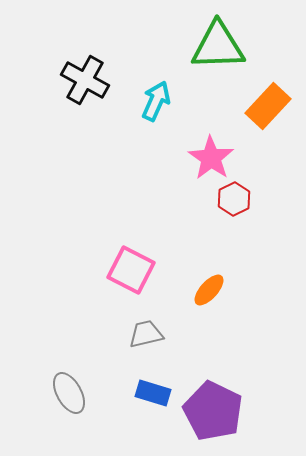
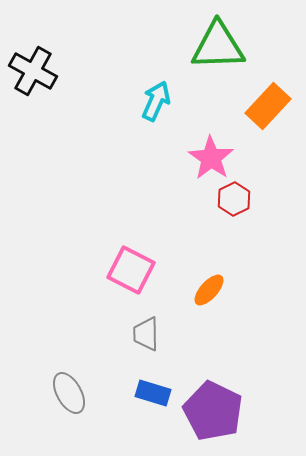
black cross: moved 52 px left, 9 px up
gray trapezoid: rotated 78 degrees counterclockwise
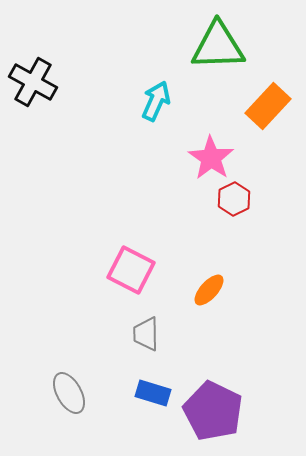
black cross: moved 11 px down
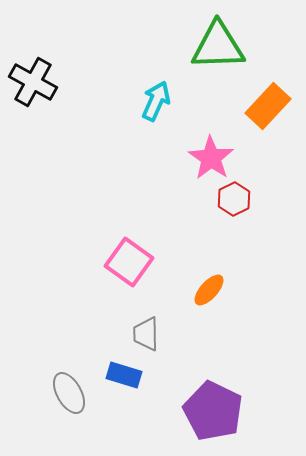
pink square: moved 2 px left, 8 px up; rotated 9 degrees clockwise
blue rectangle: moved 29 px left, 18 px up
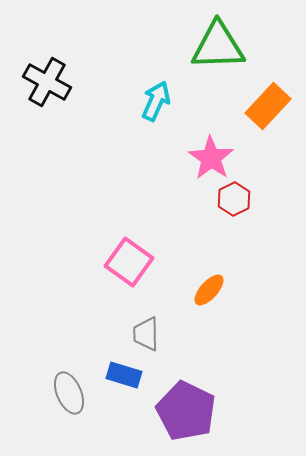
black cross: moved 14 px right
gray ellipse: rotated 6 degrees clockwise
purple pentagon: moved 27 px left
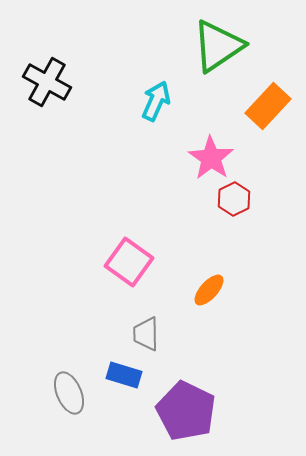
green triangle: rotated 32 degrees counterclockwise
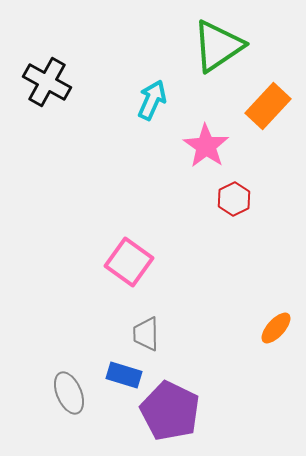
cyan arrow: moved 4 px left, 1 px up
pink star: moved 5 px left, 12 px up
orange ellipse: moved 67 px right, 38 px down
purple pentagon: moved 16 px left
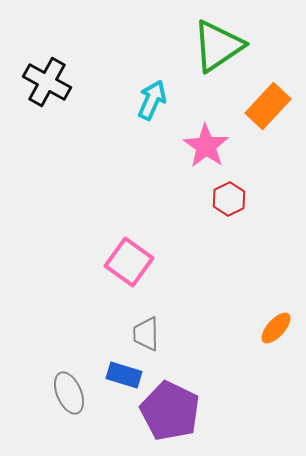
red hexagon: moved 5 px left
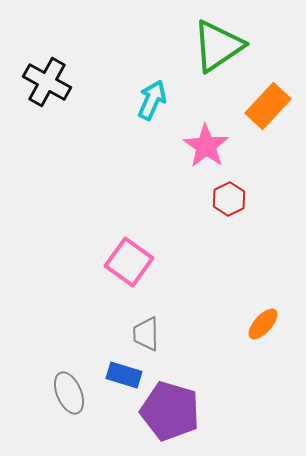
orange ellipse: moved 13 px left, 4 px up
purple pentagon: rotated 10 degrees counterclockwise
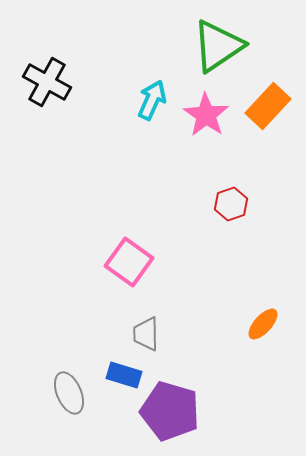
pink star: moved 31 px up
red hexagon: moved 2 px right, 5 px down; rotated 8 degrees clockwise
